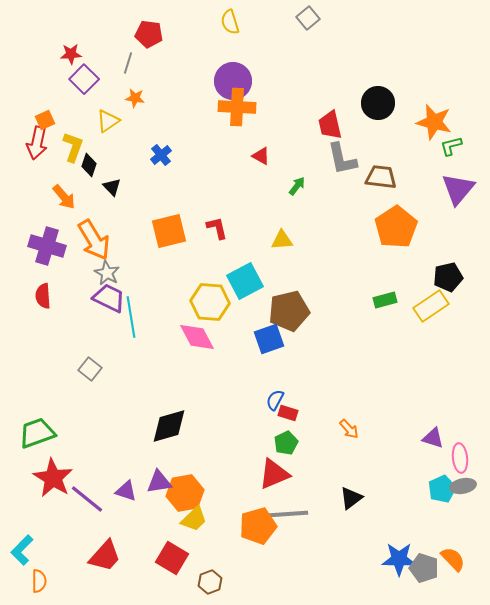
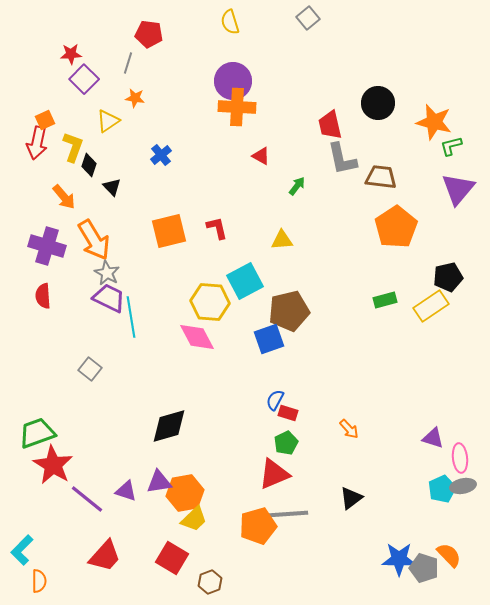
red star at (53, 478): moved 13 px up
orange semicircle at (453, 559): moved 4 px left, 4 px up
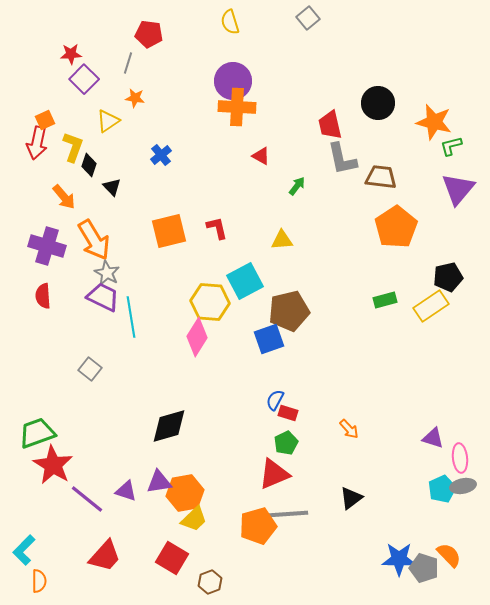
purple trapezoid at (109, 298): moved 6 px left, 1 px up
pink diamond at (197, 337): rotated 60 degrees clockwise
cyan L-shape at (22, 550): moved 2 px right
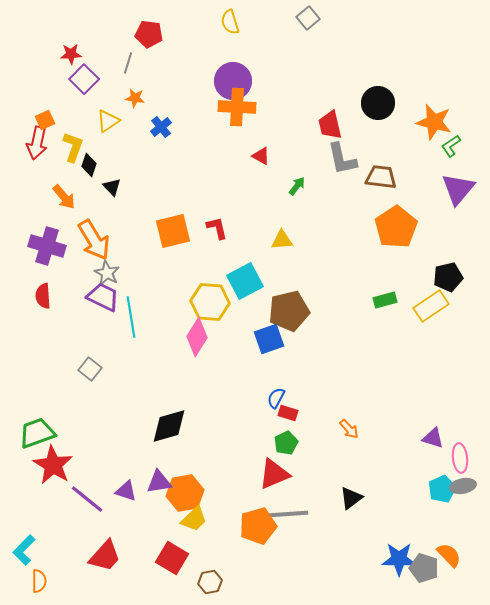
green L-shape at (451, 146): rotated 20 degrees counterclockwise
blue cross at (161, 155): moved 28 px up
orange square at (169, 231): moved 4 px right
blue semicircle at (275, 400): moved 1 px right, 2 px up
brown hexagon at (210, 582): rotated 10 degrees clockwise
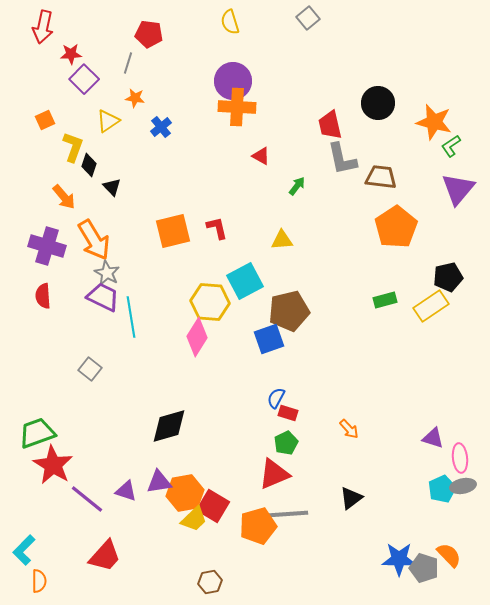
red arrow at (37, 143): moved 6 px right, 116 px up
red square at (172, 558): moved 41 px right, 52 px up
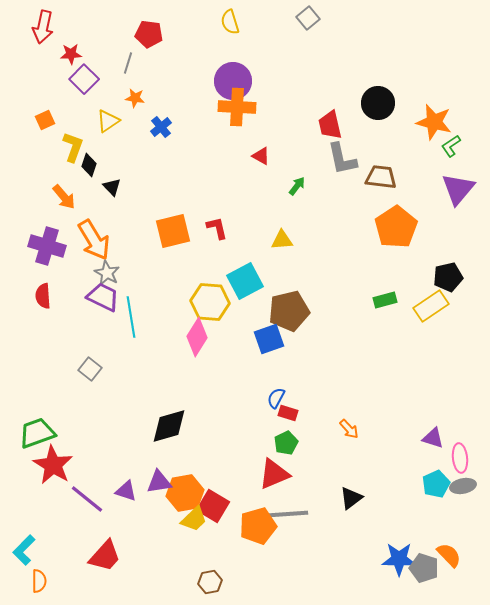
cyan pentagon at (442, 489): moved 6 px left, 5 px up
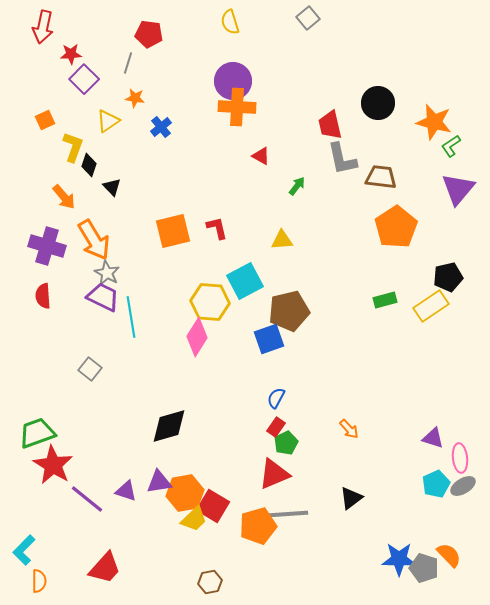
red rectangle at (288, 413): moved 12 px left, 14 px down; rotated 72 degrees counterclockwise
gray ellipse at (463, 486): rotated 20 degrees counterclockwise
red trapezoid at (105, 556): moved 12 px down
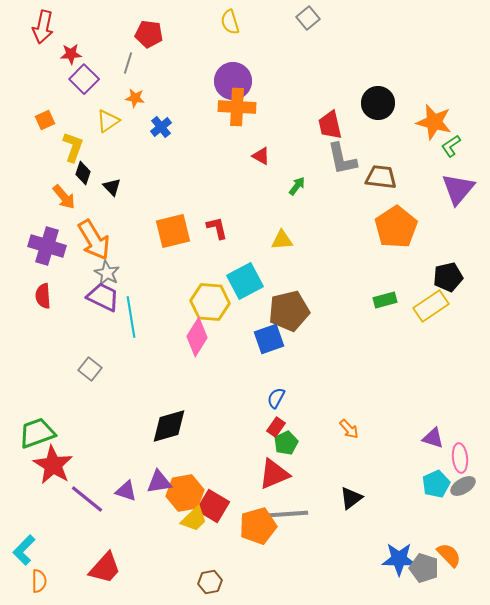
black diamond at (89, 165): moved 6 px left, 8 px down
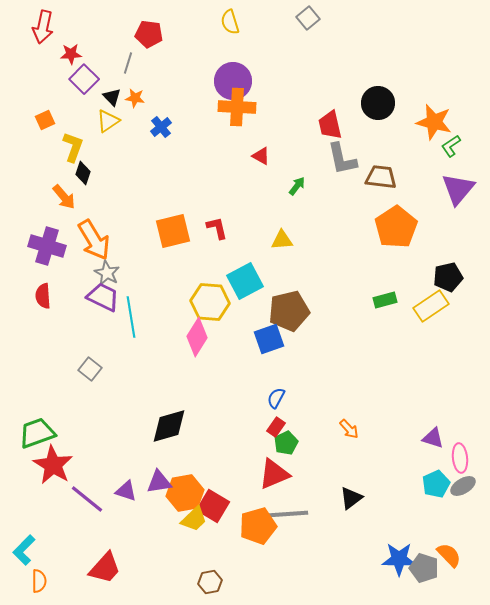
black triangle at (112, 187): moved 90 px up
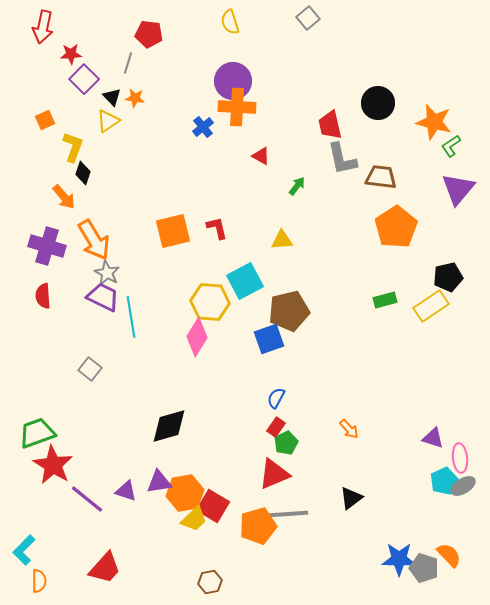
blue cross at (161, 127): moved 42 px right
cyan pentagon at (436, 484): moved 8 px right, 3 px up
